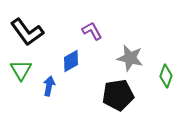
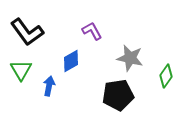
green diamond: rotated 15 degrees clockwise
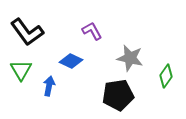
blue diamond: rotated 55 degrees clockwise
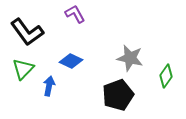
purple L-shape: moved 17 px left, 17 px up
green triangle: moved 2 px right, 1 px up; rotated 15 degrees clockwise
black pentagon: rotated 12 degrees counterclockwise
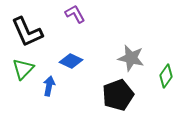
black L-shape: rotated 12 degrees clockwise
gray star: moved 1 px right
